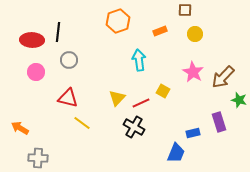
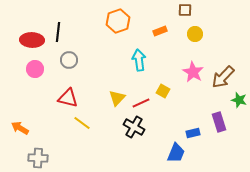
pink circle: moved 1 px left, 3 px up
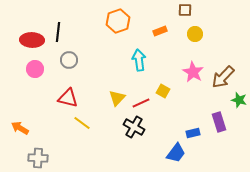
blue trapezoid: rotated 15 degrees clockwise
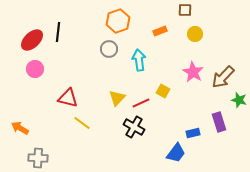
red ellipse: rotated 45 degrees counterclockwise
gray circle: moved 40 px right, 11 px up
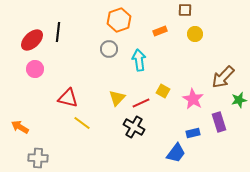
orange hexagon: moved 1 px right, 1 px up
pink star: moved 27 px down
green star: rotated 28 degrees counterclockwise
orange arrow: moved 1 px up
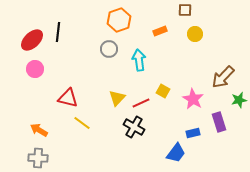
orange arrow: moved 19 px right, 3 px down
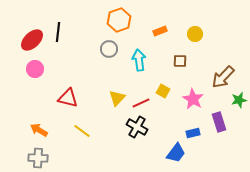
brown square: moved 5 px left, 51 px down
yellow line: moved 8 px down
black cross: moved 3 px right
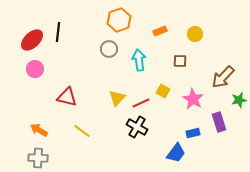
red triangle: moved 1 px left, 1 px up
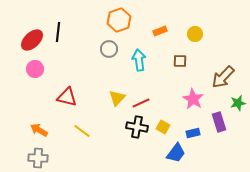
yellow square: moved 36 px down
green star: moved 1 px left, 3 px down
black cross: rotated 20 degrees counterclockwise
